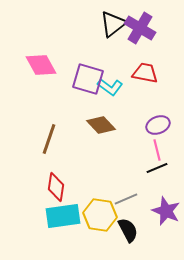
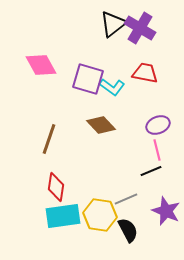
cyan L-shape: moved 2 px right
black line: moved 6 px left, 3 px down
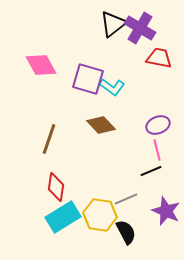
red trapezoid: moved 14 px right, 15 px up
cyan rectangle: moved 1 px down; rotated 24 degrees counterclockwise
black semicircle: moved 2 px left, 2 px down
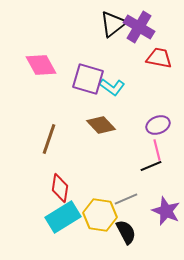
purple cross: moved 1 px left, 1 px up
black line: moved 5 px up
red diamond: moved 4 px right, 1 px down
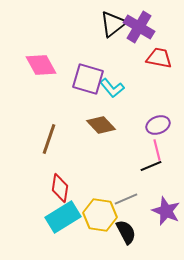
cyan L-shape: moved 1 px down; rotated 15 degrees clockwise
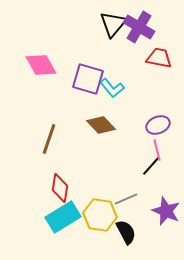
black triangle: rotated 12 degrees counterclockwise
black line: rotated 25 degrees counterclockwise
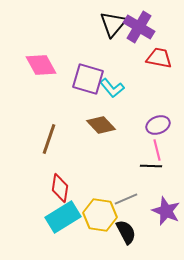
black line: rotated 50 degrees clockwise
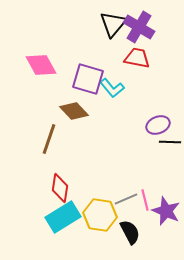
red trapezoid: moved 22 px left
brown diamond: moved 27 px left, 14 px up
pink line: moved 12 px left, 50 px down
black line: moved 19 px right, 24 px up
black semicircle: moved 4 px right
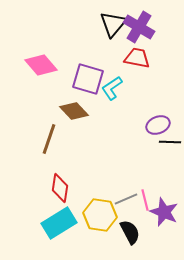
pink diamond: rotated 12 degrees counterclockwise
cyan L-shape: rotated 95 degrees clockwise
purple star: moved 2 px left, 1 px down
cyan rectangle: moved 4 px left, 6 px down
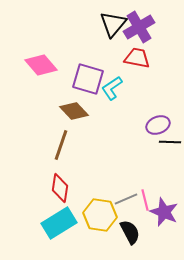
purple cross: rotated 28 degrees clockwise
brown line: moved 12 px right, 6 px down
